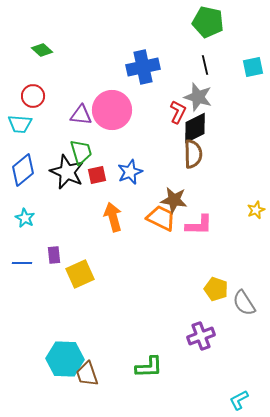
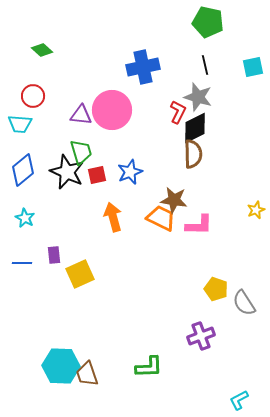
cyan hexagon: moved 4 px left, 7 px down
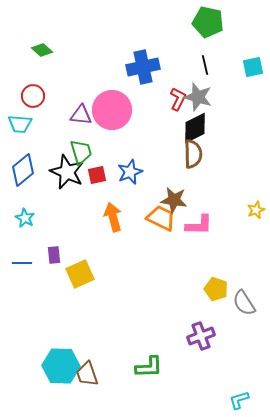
red L-shape: moved 13 px up
cyan L-shape: rotated 10 degrees clockwise
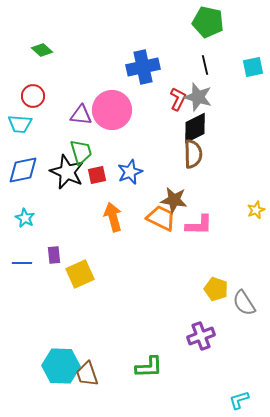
blue diamond: rotated 28 degrees clockwise
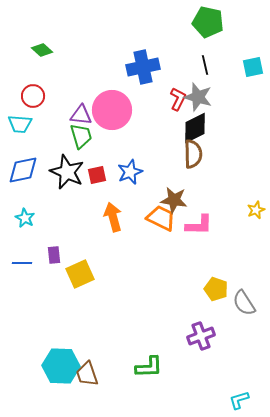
green trapezoid: moved 16 px up
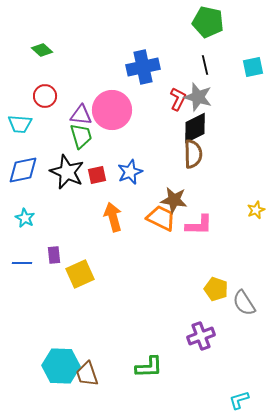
red circle: moved 12 px right
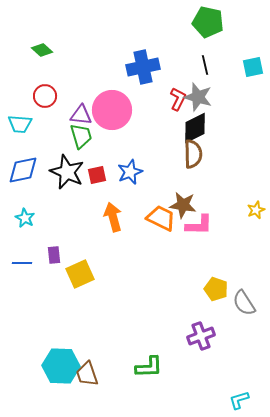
brown star: moved 9 px right, 5 px down
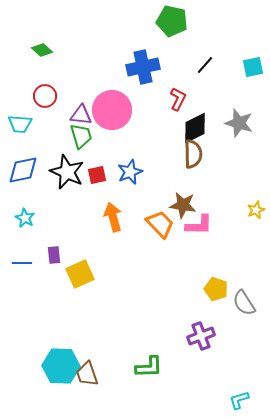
green pentagon: moved 36 px left, 1 px up
black line: rotated 54 degrees clockwise
gray star: moved 41 px right, 26 px down
orange trapezoid: moved 1 px left, 6 px down; rotated 20 degrees clockwise
